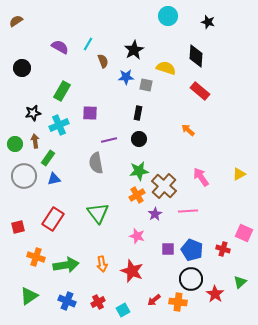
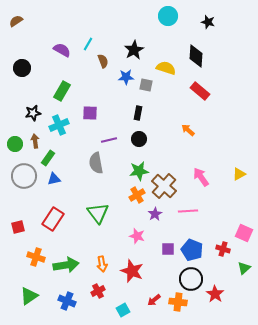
purple semicircle at (60, 47): moved 2 px right, 3 px down
green triangle at (240, 282): moved 4 px right, 14 px up
red cross at (98, 302): moved 11 px up
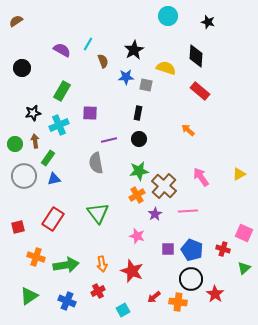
red arrow at (154, 300): moved 3 px up
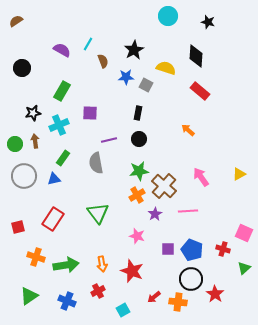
gray square at (146, 85): rotated 16 degrees clockwise
green rectangle at (48, 158): moved 15 px right
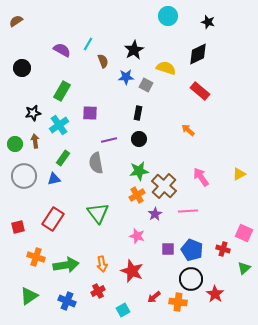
black diamond at (196, 56): moved 2 px right, 2 px up; rotated 60 degrees clockwise
cyan cross at (59, 125): rotated 12 degrees counterclockwise
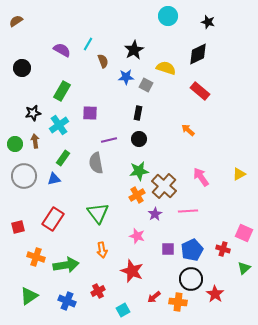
blue pentagon at (192, 250): rotated 25 degrees clockwise
orange arrow at (102, 264): moved 14 px up
